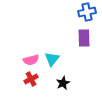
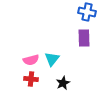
blue cross: rotated 24 degrees clockwise
red cross: rotated 32 degrees clockwise
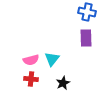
purple rectangle: moved 2 px right
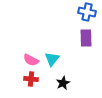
pink semicircle: rotated 42 degrees clockwise
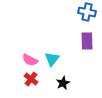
purple rectangle: moved 1 px right, 3 px down
pink semicircle: moved 1 px left
red cross: rotated 32 degrees clockwise
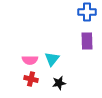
blue cross: rotated 12 degrees counterclockwise
pink semicircle: rotated 28 degrees counterclockwise
red cross: rotated 24 degrees counterclockwise
black star: moved 4 px left; rotated 16 degrees clockwise
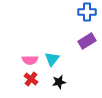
purple rectangle: rotated 60 degrees clockwise
red cross: rotated 24 degrees clockwise
black star: moved 1 px up
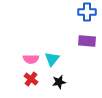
purple rectangle: rotated 36 degrees clockwise
pink semicircle: moved 1 px right, 1 px up
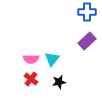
purple rectangle: rotated 48 degrees counterclockwise
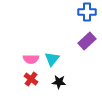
black star: rotated 16 degrees clockwise
